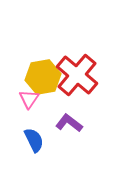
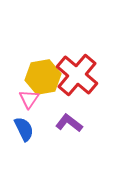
blue semicircle: moved 10 px left, 11 px up
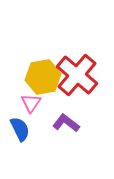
pink triangle: moved 2 px right, 4 px down
purple L-shape: moved 3 px left
blue semicircle: moved 4 px left
